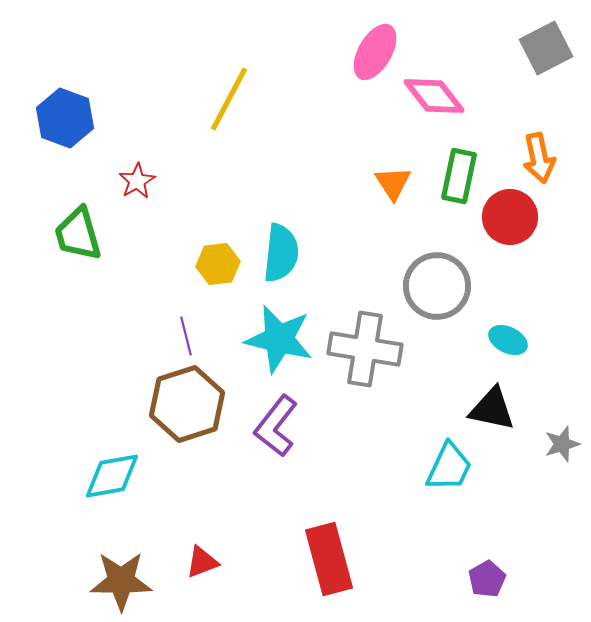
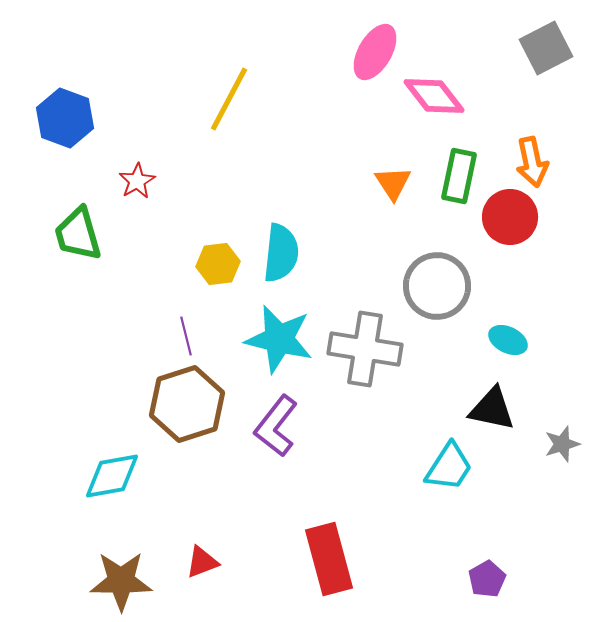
orange arrow: moved 7 px left, 4 px down
cyan trapezoid: rotated 8 degrees clockwise
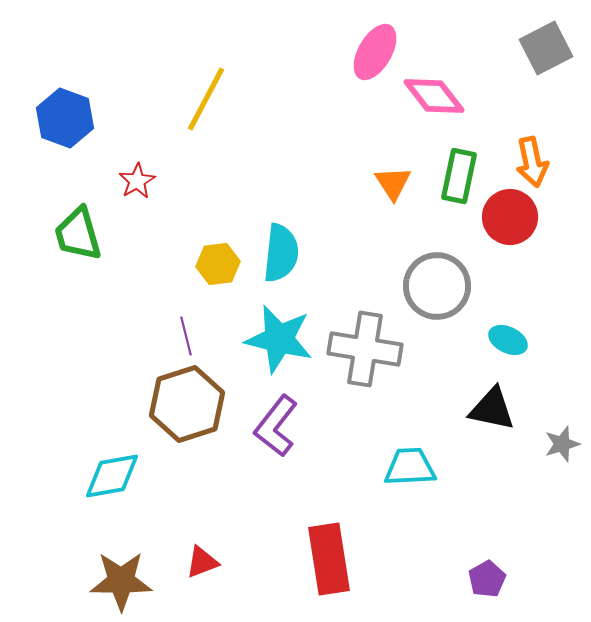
yellow line: moved 23 px left
cyan trapezoid: moved 39 px left; rotated 126 degrees counterclockwise
red rectangle: rotated 6 degrees clockwise
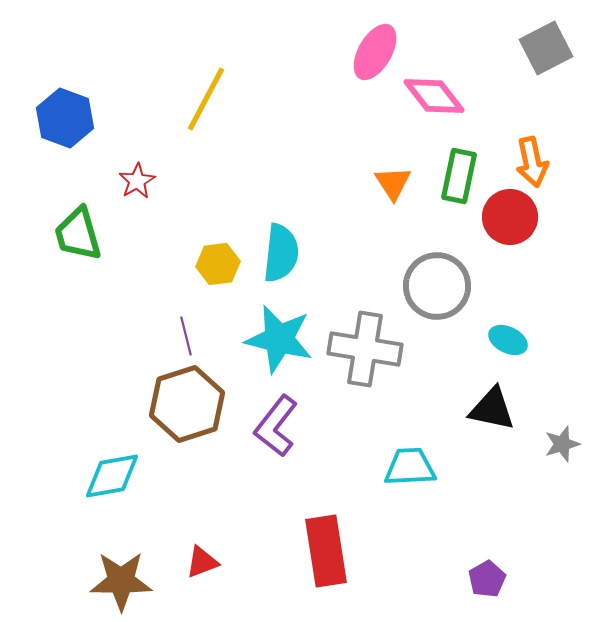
red rectangle: moved 3 px left, 8 px up
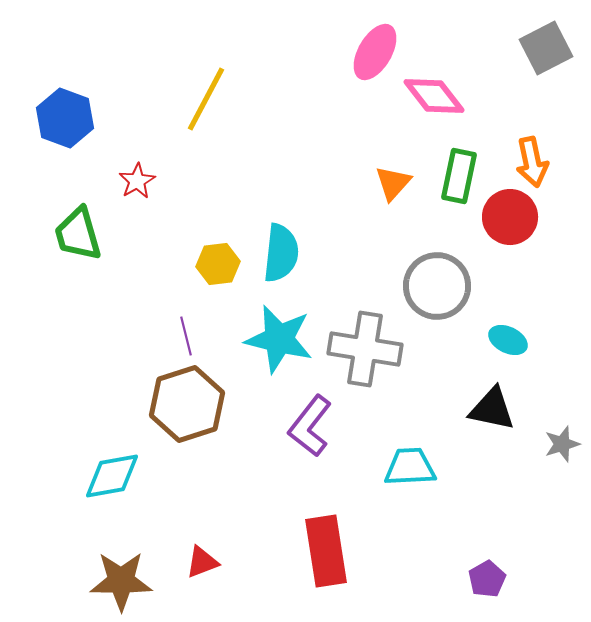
orange triangle: rotated 15 degrees clockwise
purple L-shape: moved 34 px right
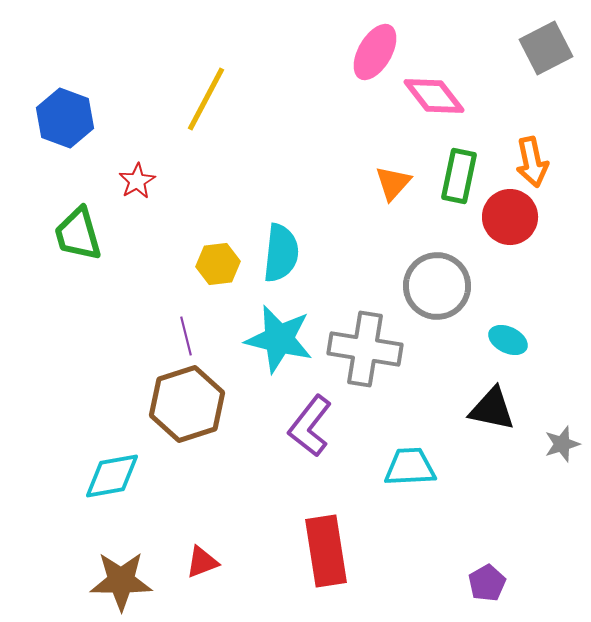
purple pentagon: moved 4 px down
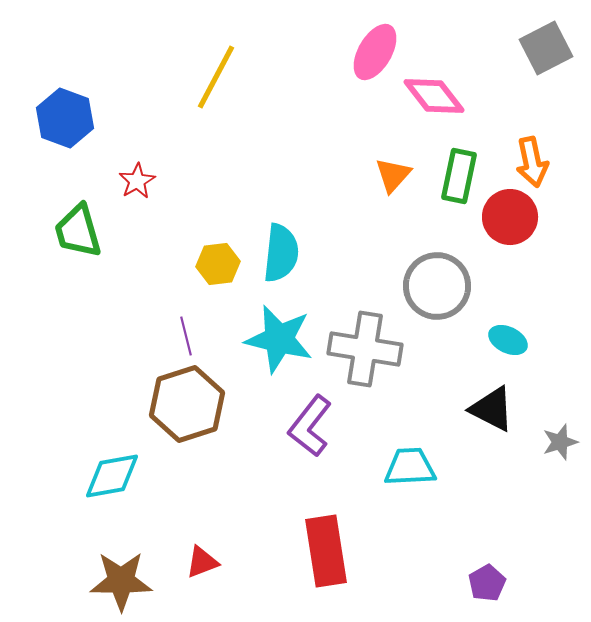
yellow line: moved 10 px right, 22 px up
orange triangle: moved 8 px up
green trapezoid: moved 3 px up
black triangle: rotated 15 degrees clockwise
gray star: moved 2 px left, 2 px up
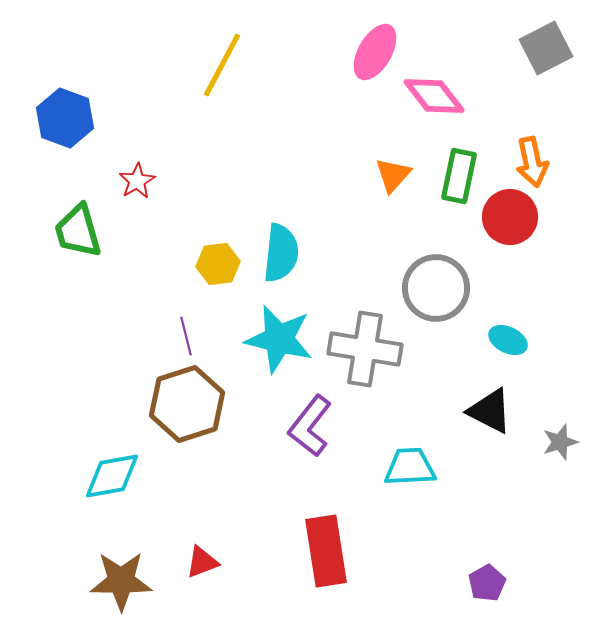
yellow line: moved 6 px right, 12 px up
gray circle: moved 1 px left, 2 px down
black triangle: moved 2 px left, 2 px down
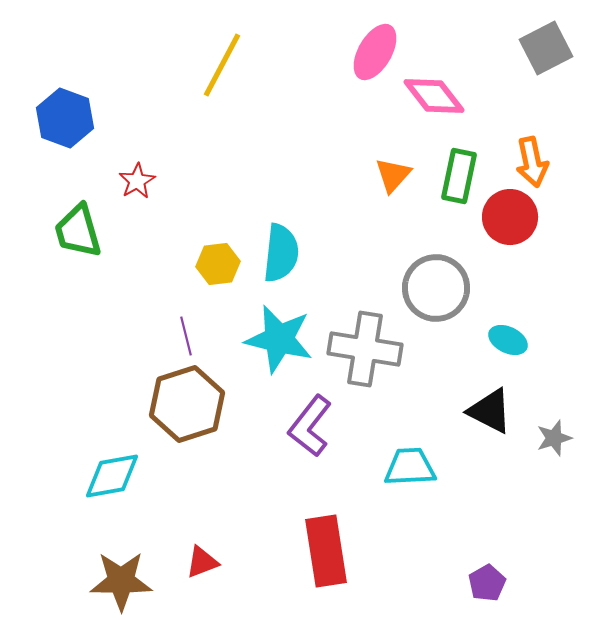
gray star: moved 6 px left, 4 px up
